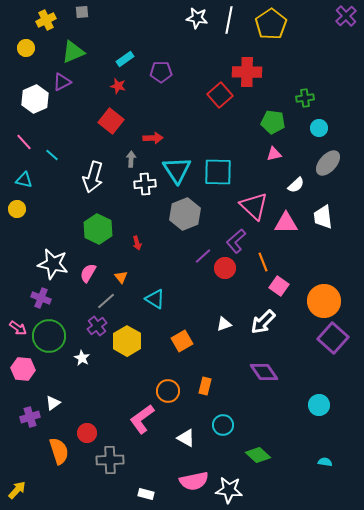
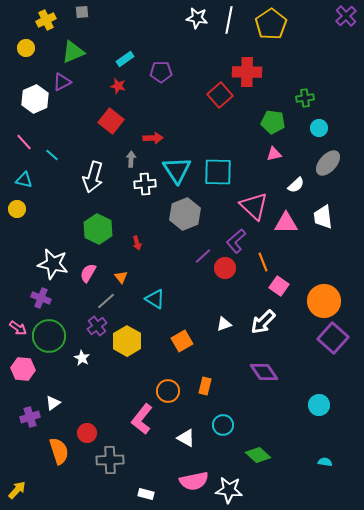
pink L-shape at (142, 419): rotated 16 degrees counterclockwise
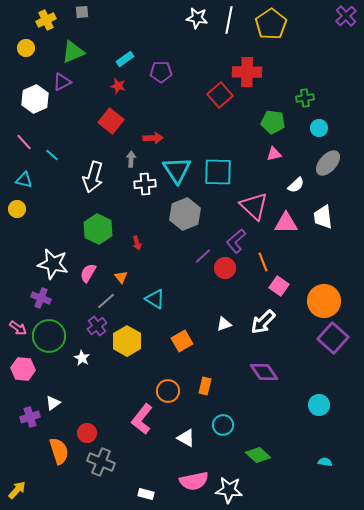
gray cross at (110, 460): moved 9 px left, 2 px down; rotated 24 degrees clockwise
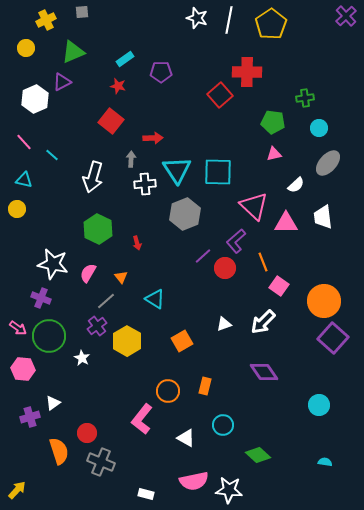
white star at (197, 18): rotated 10 degrees clockwise
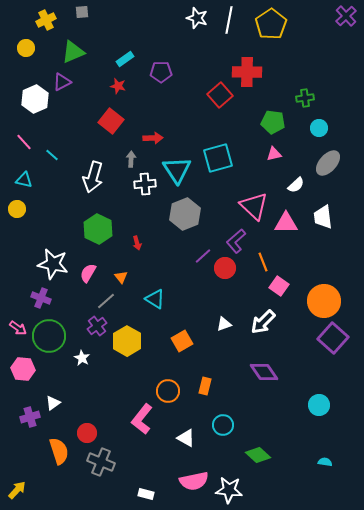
cyan square at (218, 172): moved 14 px up; rotated 16 degrees counterclockwise
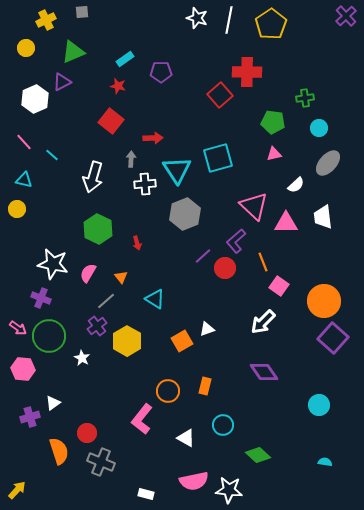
white triangle at (224, 324): moved 17 px left, 5 px down
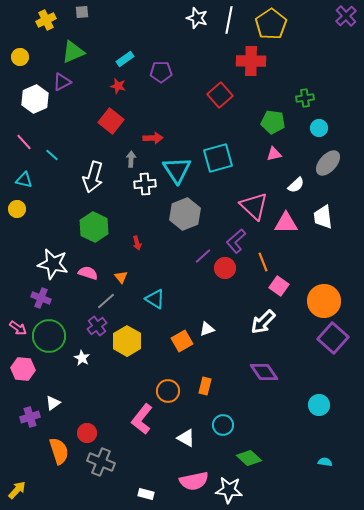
yellow circle at (26, 48): moved 6 px left, 9 px down
red cross at (247, 72): moved 4 px right, 11 px up
green hexagon at (98, 229): moved 4 px left, 2 px up
pink semicircle at (88, 273): rotated 78 degrees clockwise
green diamond at (258, 455): moved 9 px left, 3 px down
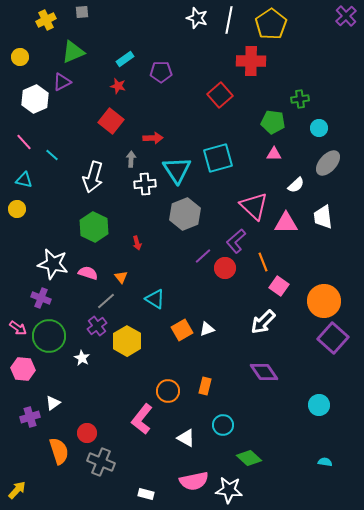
green cross at (305, 98): moved 5 px left, 1 px down
pink triangle at (274, 154): rotated 14 degrees clockwise
orange square at (182, 341): moved 11 px up
